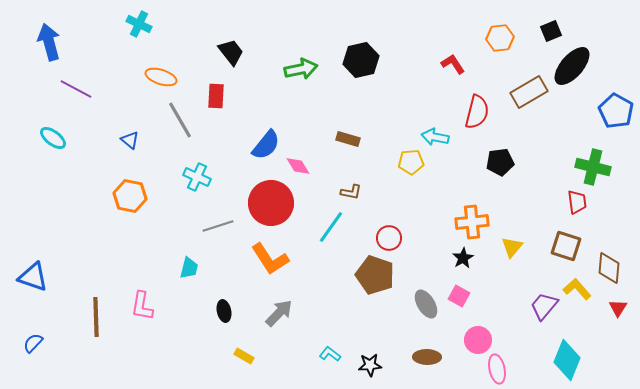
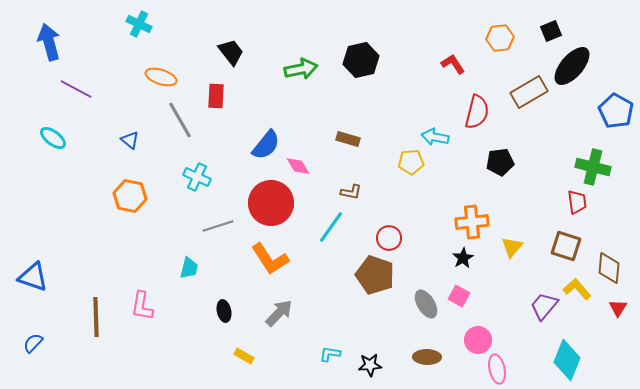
cyan L-shape at (330, 354): rotated 30 degrees counterclockwise
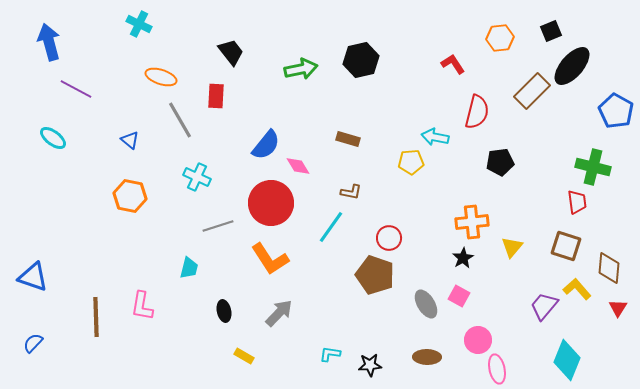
brown rectangle at (529, 92): moved 3 px right, 1 px up; rotated 15 degrees counterclockwise
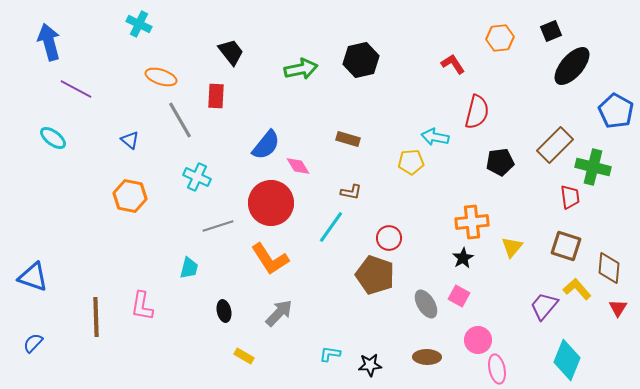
brown rectangle at (532, 91): moved 23 px right, 54 px down
red trapezoid at (577, 202): moved 7 px left, 5 px up
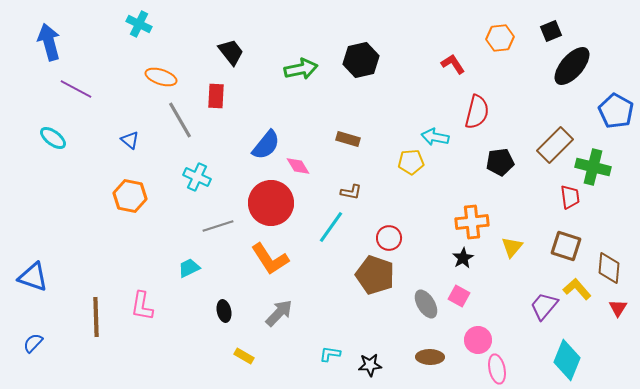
cyan trapezoid at (189, 268): rotated 130 degrees counterclockwise
brown ellipse at (427, 357): moved 3 px right
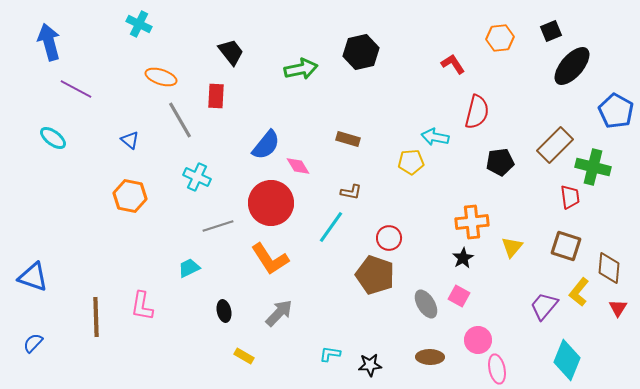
black hexagon at (361, 60): moved 8 px up
yellow L-shape at (577, 289): moved 2 px right, 3 px down; rotated 100 degrees counterclockwise
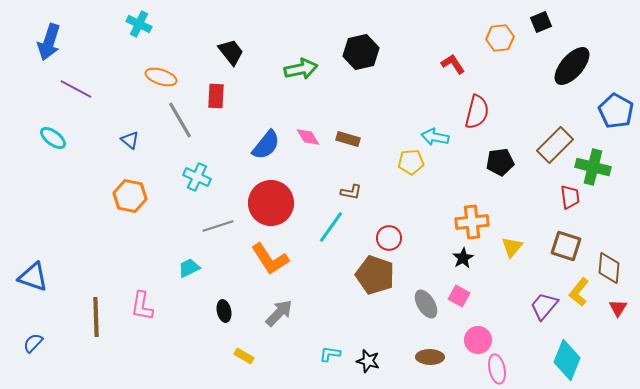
black square at (551, 31): moved 10 px left, 9 px up
blue arrow at (49, 42): rotated 147 degrees counterclockwise
pink diamond at (298, 166): moved 10 px right, 29 px up
black star at (370, 365): moved 2 px left, 4 px up; rotated 20 degrees clockwise
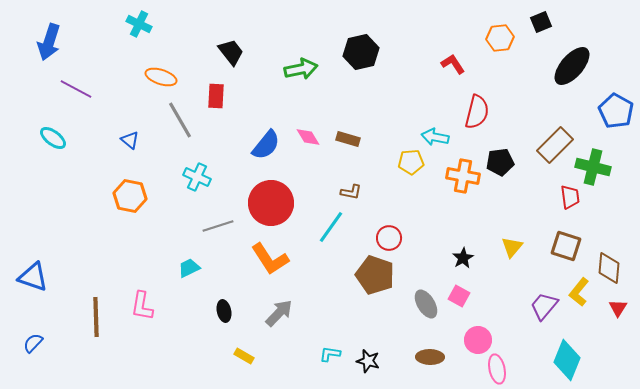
orange cross at (472, 222): moved 9 px left, 46 px up; rotated 16 degrees clockwise
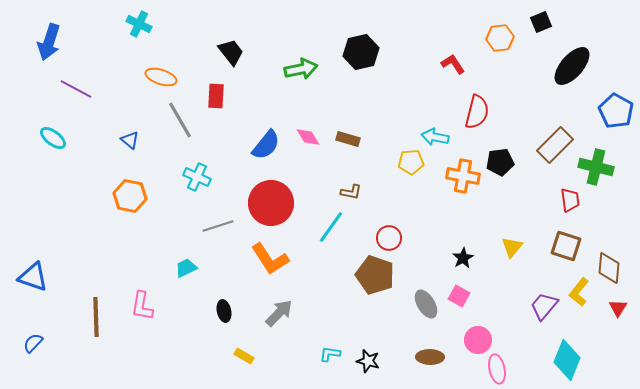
green cross at (593, 167): moved 3 px right
red trapezoid at (570, 197): moved 3 px down
cyan trapezoid at (189, 268): moved 3 px left
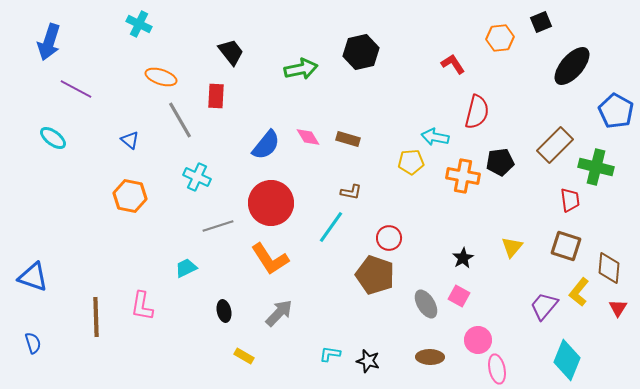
blue semicircle at (33, 343): rotated 120 degrees clockwise
